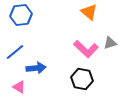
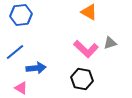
orange triangle: rotated 12 degrees counterclockwise
pink triangle: moved 2 px right, 1 px down
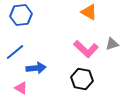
gray triangle: moved 2 px right, 1 px down
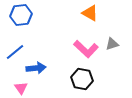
orange triangle: moved 1 px right, 1 px down
pink triangle: rotated 24 degrees clockwise
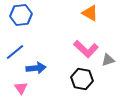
gray triangle: moved 4 px left, 16 px down
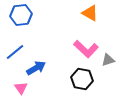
blue arrow: rotated 24 degrees counterclockwise
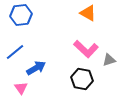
orange triangle: moved 2 px left
gray triangle: moved 1 px right
